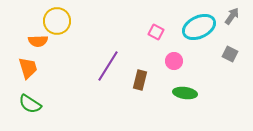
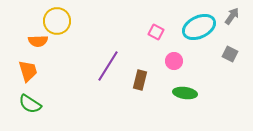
orange trapezoid: moved 3 px down
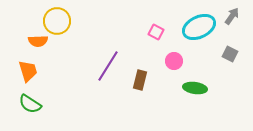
green ellipse: moved 10 px right, 5 px up
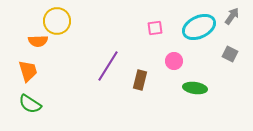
pink square: moved 1 px left, 4 px up; rotated 35 degrees counterclockwise
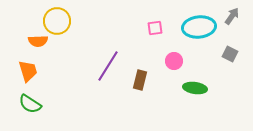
cyan ellipse: rotated 20 degrees clockwise
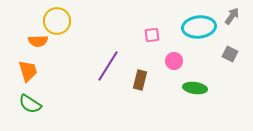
pink square: moved 3 px left, 7 px down
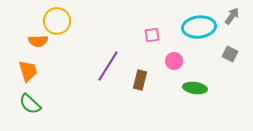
green semicircle: rotated 10 degrees clockwise
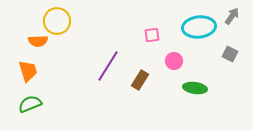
brown rectangle: rotated 18 degrees clockwise
green semicircle: rotated 115 degrees clockwise
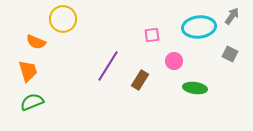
yellow circle: moved 6 px right, 2 px up
orange semicircle: moved 2 px left, 1 px down; rotated 24 degrees clockwise
green semicircle: moved 2 px right, 2 px up
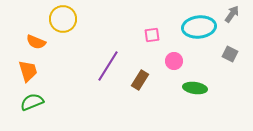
gray arrow: moved 2 px up
